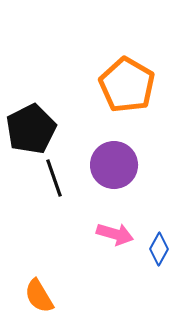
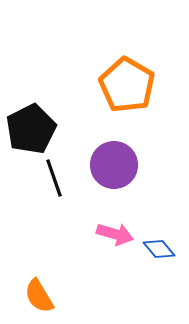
blue diamond: rotated 68 degrees counterclockwise
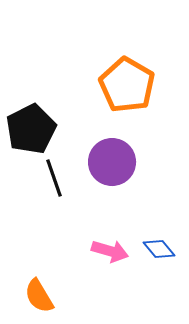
purple circle: moved 2 px left, 3 px up
pink arrow: moved 5 px left, 17 px down
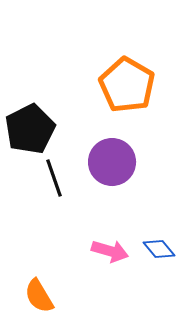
black pentagon: moved 1 px left
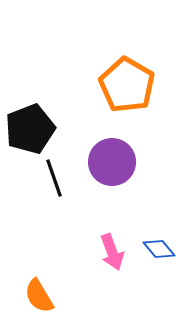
black pentagon: rotated 6 degrees clockwise
pink arrow: moved 2 px right, 1 px down; rotated 54 degrees clockwise
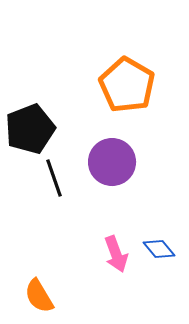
pink arrow: moved 4 px right, 2 px down
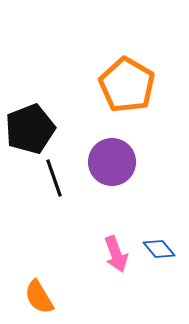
orange semicircle: moved 1 px down
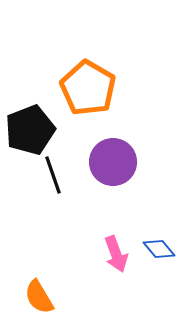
orange pentagon: moved 39 px left, 3 px down
black pentagon: moved 1 px down
purple circle: moved 1 px right
black line: moved 1 px left, 3 px up
